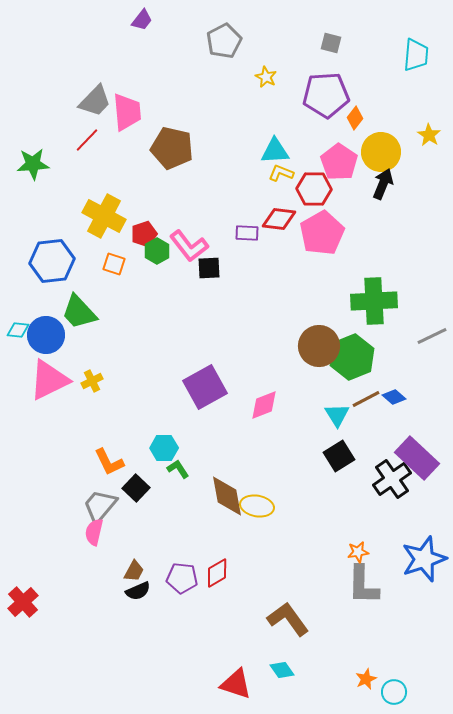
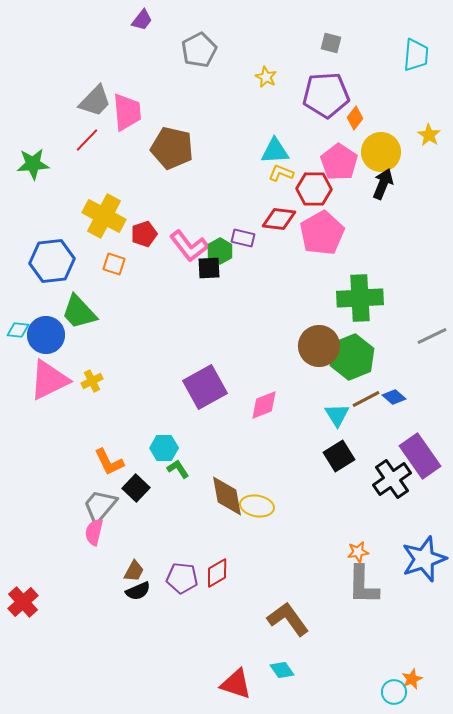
gray pentagon at (224, 41): moved 25 px left, 9 px down
purple rectangle at (247, 233): moved 4 px left, 5 px down; rotated 10 degrees clockwise
green hexagon at (157, 251): moved 63 px right
green cross at (374, 301): moved 14 px left, 3 px up
purple rectangle at (417, 458): moved 3 px right, 2 px up; rotated 12 degrees clockwise
orange star at (366, 679): moved 46 px right
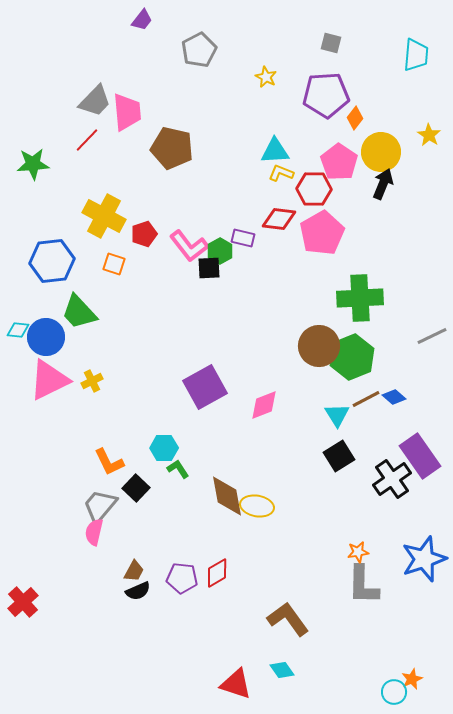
blue circle at (46, 335): moved 2 px down
